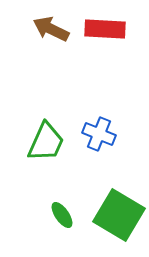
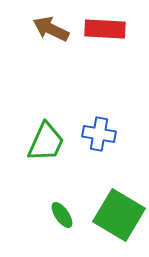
blue cross: rotated 12 degrees counterclockwise
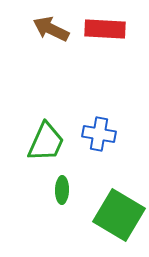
green ellipse: moved 25 px up; rotated 36 degrees clockwise
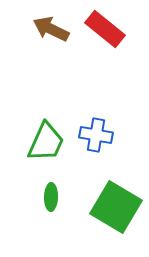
red rectangle: rotated 36 degrees clockwise
blue cross: moved 3 px left, 1 px down
green ellipse: moved 11 px left, 7 px down
green square: moved 3 px left, 8 px up
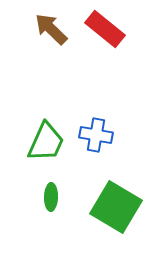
brown arrow: rotated 18 degrees clockwise
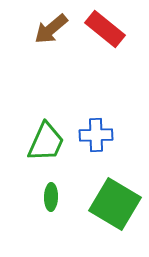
brown arrow: rotated 84 degrees counterclockwise
blue cross: rotated 12 degrees counterclockwise
green square: moved 1 px left, 3 px up
